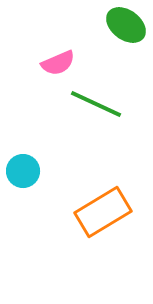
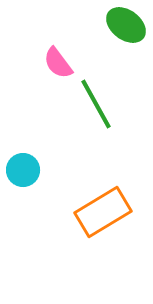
pink semicircle: rotated 76 degrees clockwise
green line: rotated 36 degrees clockwise
cyan circle: moved 1 px up
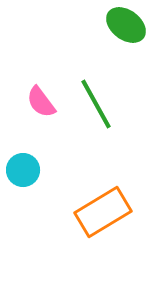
pink semicircle: moved 17 px left, 39 px down
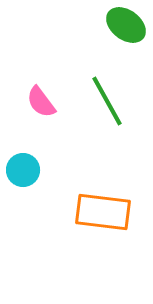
green line: moved 11 px right, 3 px up
orange rectangle: rotated 38 degrees clockwise
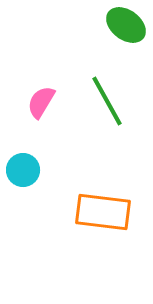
pink semicircle: rotated 68 degrees clockwise
